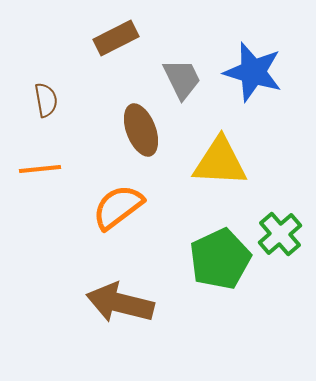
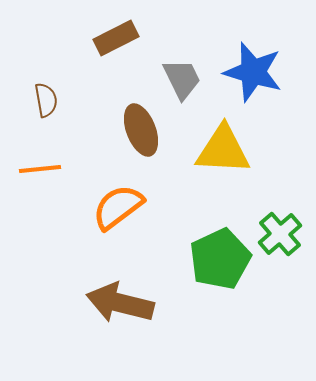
yellow triangle: moved 3 px right, 12 px up
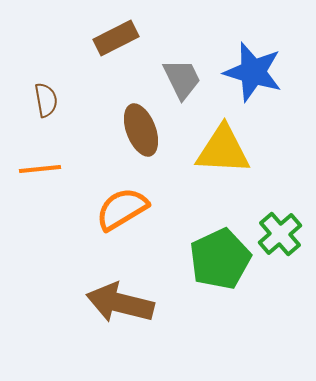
orange semicircle: moved 4 px right, 2 px down; rotated 6 degrees clockwise
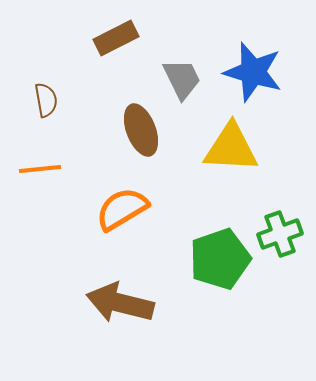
yellow triangle: moved 8 px right, 2 px up
green cross: rotated 21 degrees clockwise
green pentagon: rotated 6 degrees clockwise
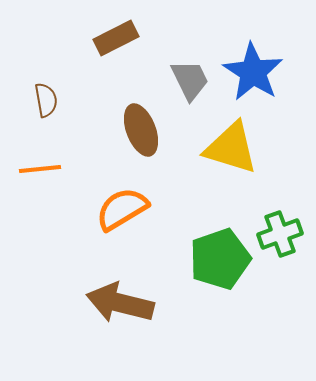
blue star: rotated 16 degrees clockwise
gray trapezoid: moved 8 px right, 1 px down
yellow triangle: rotated 14 degrees clockwise
